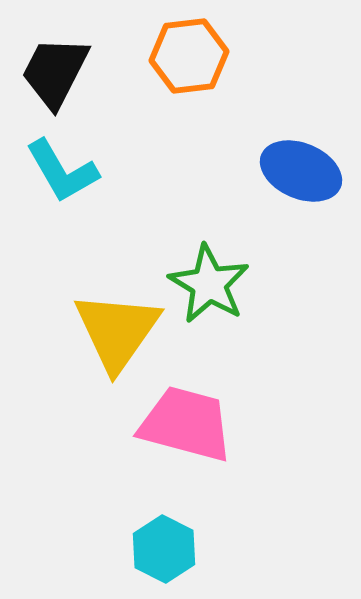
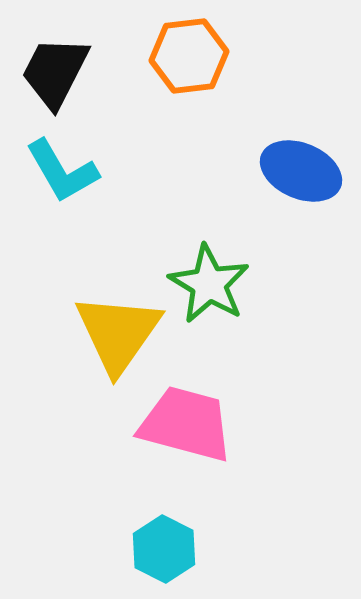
yellow triangle: moved 1 px right, 2 px down
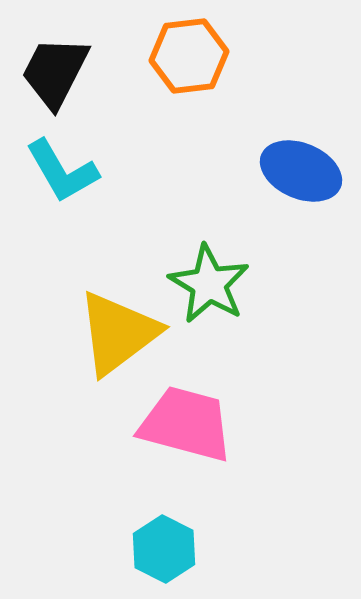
yellow triangle: rotated 18 degrees clockwise
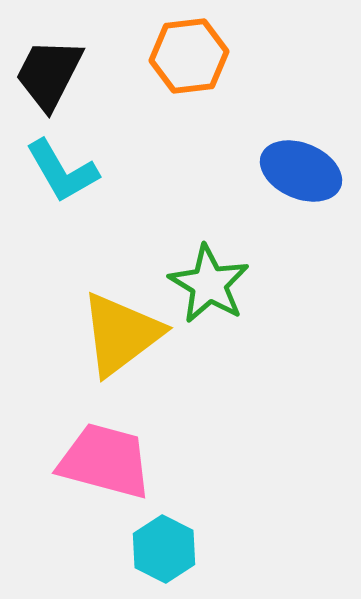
black trapezoid: moved 6 px left, 2 px down
yellow triangle: moved 3 px right, 1 px down
pink trapezoid: moved 81 px left, 37 px down
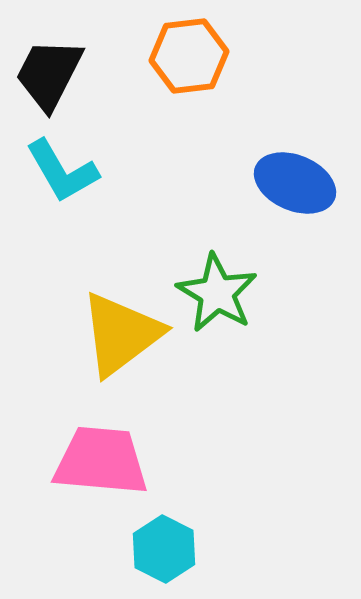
blue ellipse: moved 6 px left, 12 px down
green star: moved 8 px right, 9 px down
pink trapezoid: moved 4 px left; rotated 10 degrees counterclockwise
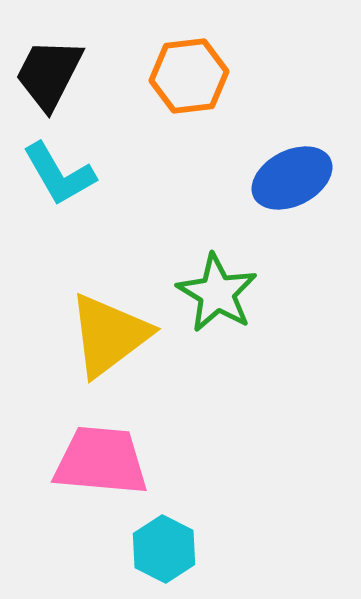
orange hexagon: moved 20 px down
cyan L-shape: moved 3 px left, 3 px down
blue ellipse: moved 3 px left, 5 px up; rotated 50 degrees counterclockwise
yellow triangle: moved 12 px left, 1 px down
